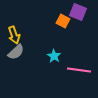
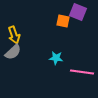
orange square: rotated 16 degrees counterclockwise
gray semicircle: moved 3 px left
cyan star: moved 2 px right, 2 px down; rotated 24 degrees counterclockwise
pink line: moved 3 px right, 2 px down
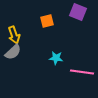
orange square: moved 16 px left; rotated 24 degrees counterclockwise
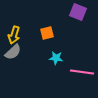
orange square: moved 12 px down
yellow arrow: rotated 36 degrees clockwise
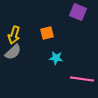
pink line: moved 7 px down
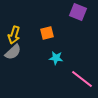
pink line: rotated 30 degrees clockwise
